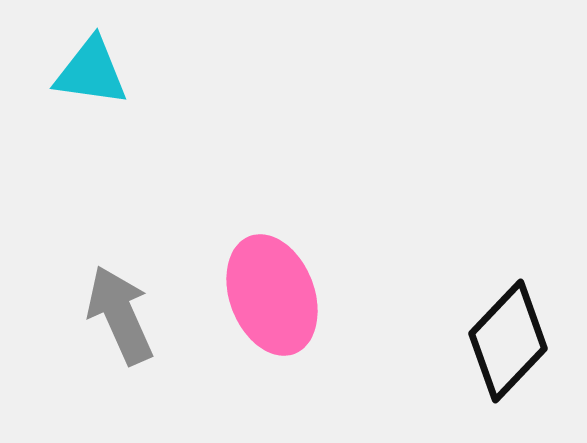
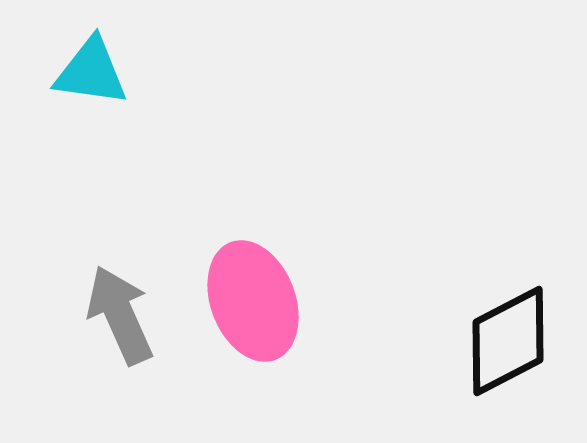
pink ellipse: moved 19 px left, 6 px down
black diamond: rotated 19 degrees clockwise
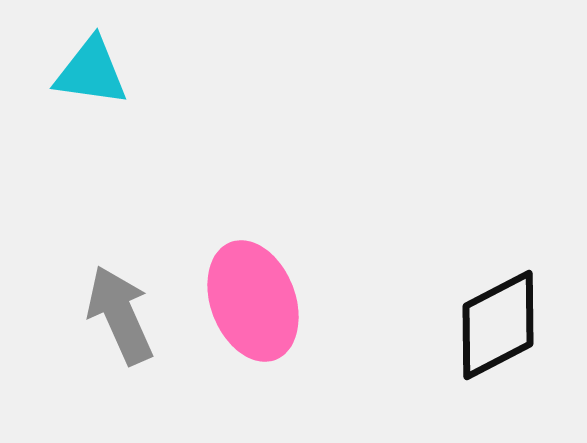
black diamond: moved 10 px left, 16 px up
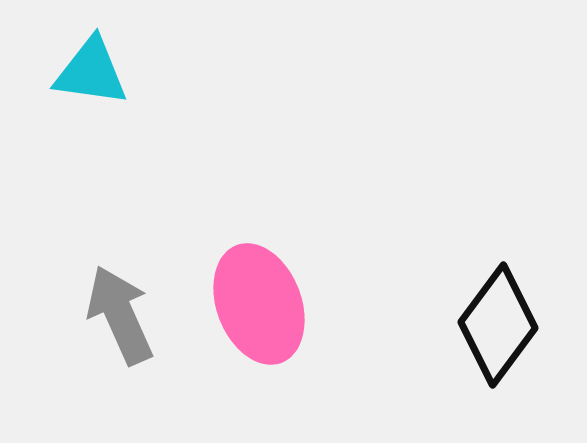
pink ellipse: moved 6 px right, 3 px down
black diamond: rotated 26 degrees counterclockwise
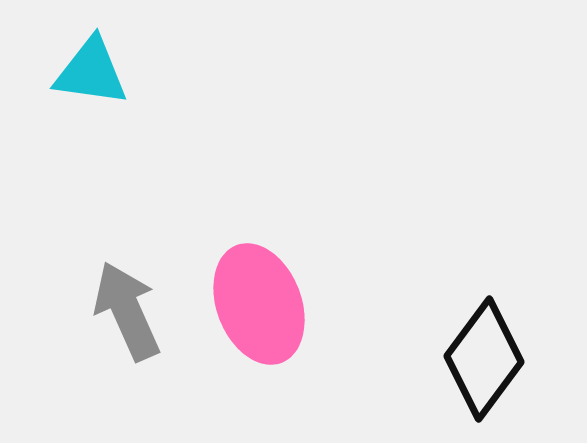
gray arrow: moved 7 px right, 4 px up
black diamond: moved 14 px left, 34 px down
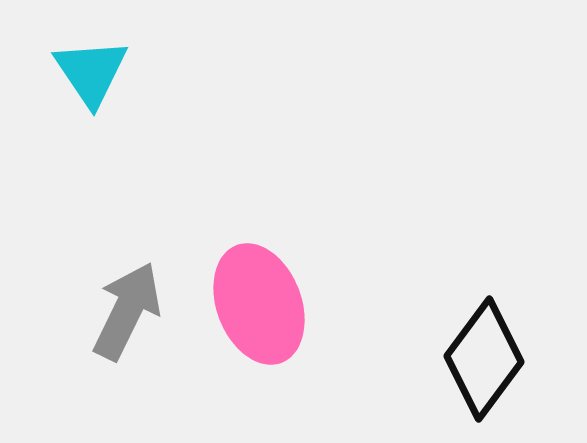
cyan triangle: rotated 48 degrees clockwise
gray arrow: rotated 50 degrees clockwise
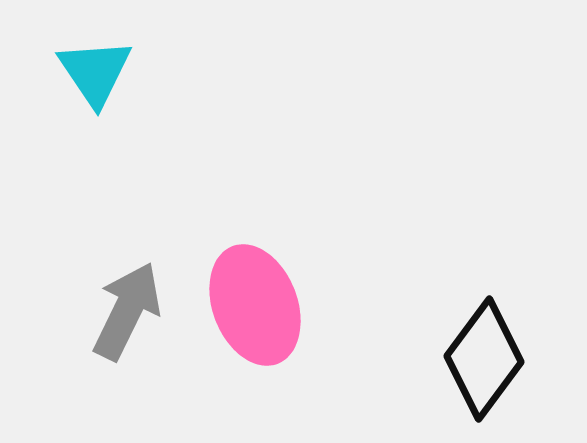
cyan triangle: moved 4 px right
pink ellipse: moved 4 px left, 1 px down
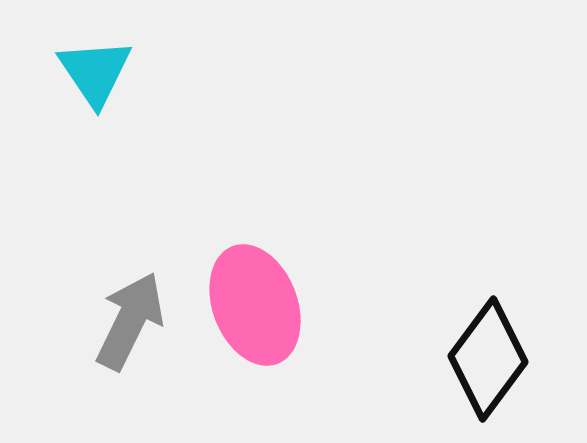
gray arrow: moved 3 px right, 10 px down
black diamond: moved 4 px right
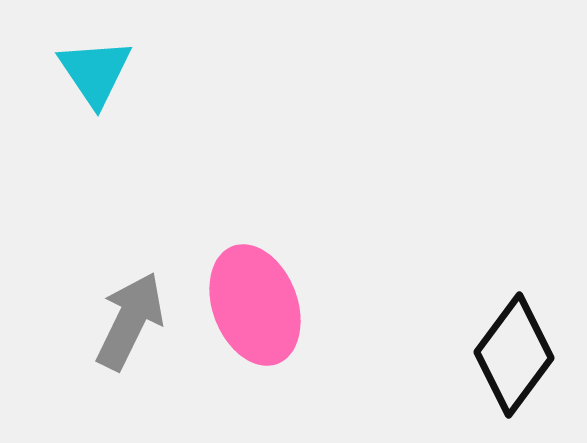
black diamond: moved 26 px right, 4 px up
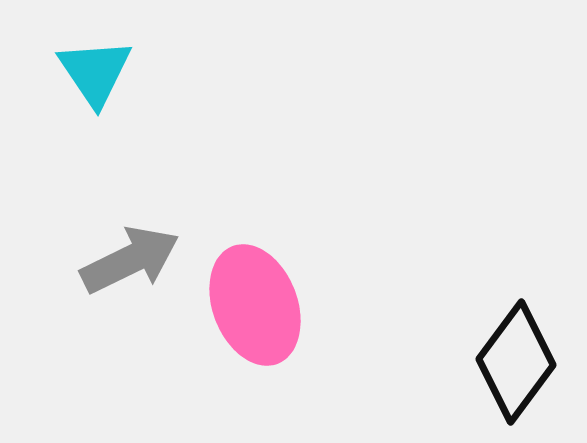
gray arrow: moved 61 px up; rotated 38 degrees clockwise
black diamond: moved 2 px right, 7 px down
